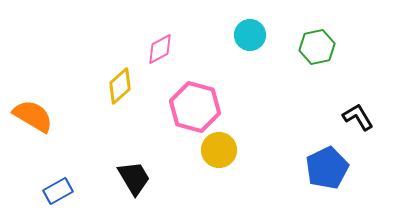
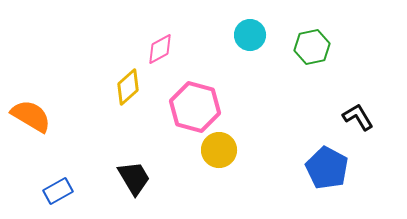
green hexagon: moved 5 px left
yellow diamond: moved 8 px right, 1 px down
orange semicircle: moved 2 px left
blue pentagon: rotated 18 degrees counterclockwise
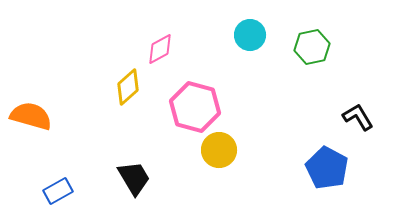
orange semicircle: rotated 15 degrees counterclockwise
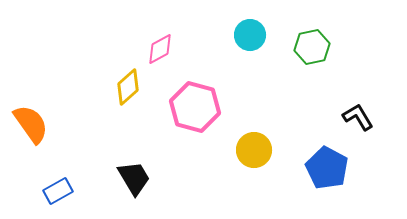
orange semicircle: moved 8 px down; rotated 39 degrees clockwise
yellow circle: moved 35 px right
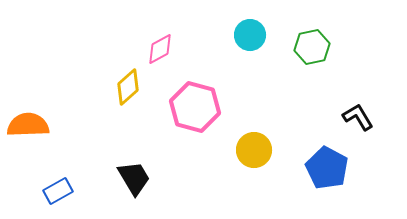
orange semicircle: moved 3 px left, 1 px down; rotated 57 degrees counterclockwise
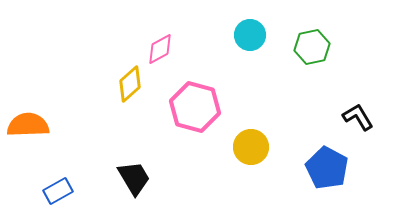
yellow diamond: moved 2 px right, 3 px up
yellow circle: moved 3 px left, 3 px up
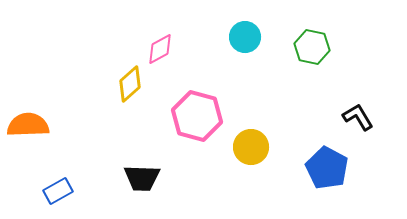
cyan circle: moved 5 px left, 2 px down
green hexagon: rotated 24 degrees clockwise
pink hexagon: moved 2 px right, 9 px down
black trapezoid: moved 8 px right; rotated 123 degrees clockwise
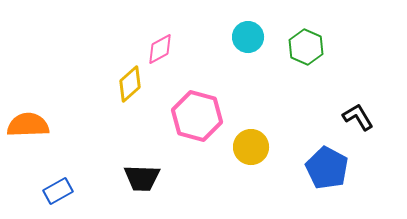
cyan circle: moved 3 px right
green hexagon: moved 6 px left; rotated 12 degrees clockwise
